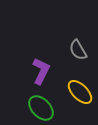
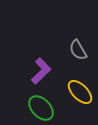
purple L-shape: rotated 20 degrees clockwise
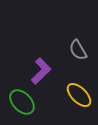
yellow ellipse: moved 1 px left, 3 px down
green ellipse: moved 19 px left, 6 px up
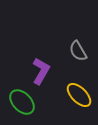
gray semicircle: moved 1 px down
purple L-shape: rotated 16 degrees counterclockwise
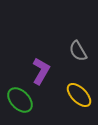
green ellipse: moved 2 px left, 2 px up
